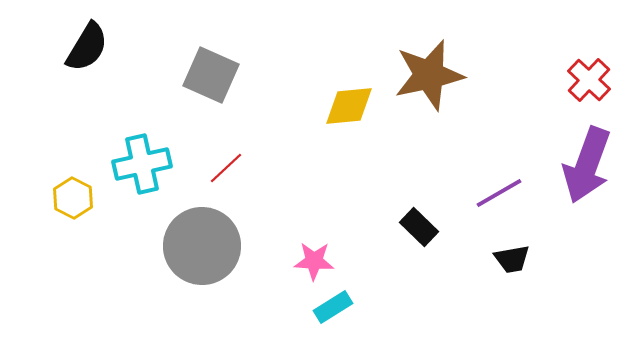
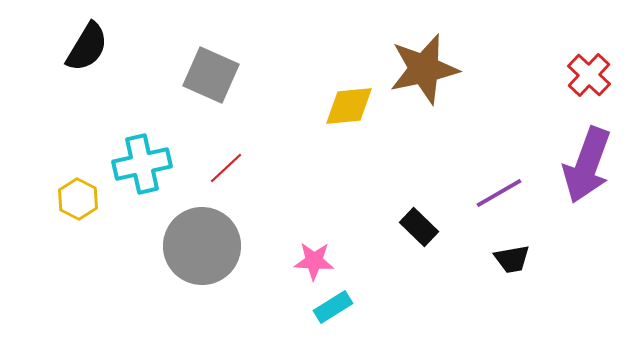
brown star: moved 5 px left, 6 px up
red cross: moved 5 px up
yellow hexagon: moved 5 px right, 1 px down
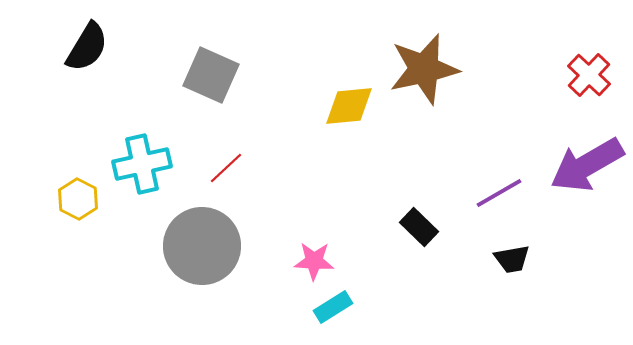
purple arrow: rotated 40 degrees clockwise
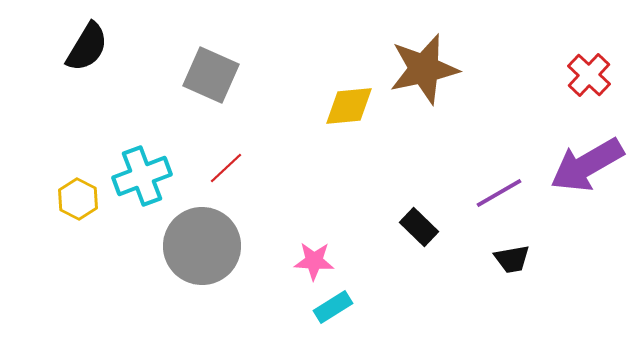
cyan cross: moved 12 px down; rotated 8 degrees counterclockwise
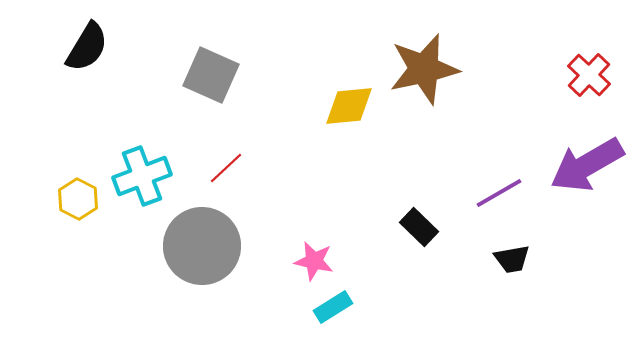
pink star: rotated 9 degrees clockwise
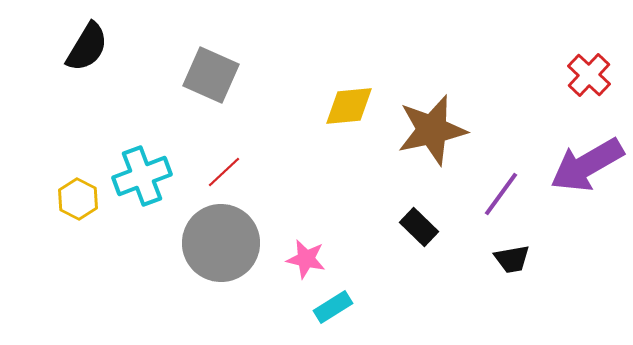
brown star: moved 8 px right, 61 px down
red line: moved 2 px left, 4 px down
purple line: moved 2 px right, 1 px down; rotated 24 degrees counterclockwise
gray circle: moved 19 px right, 3 px up
pink star: moved 8 px left, 2 px up
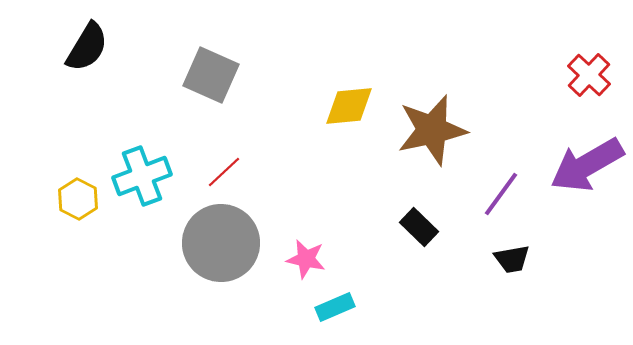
cyan rectangle: moved 2 px right; rotated 9 degrees clockwise
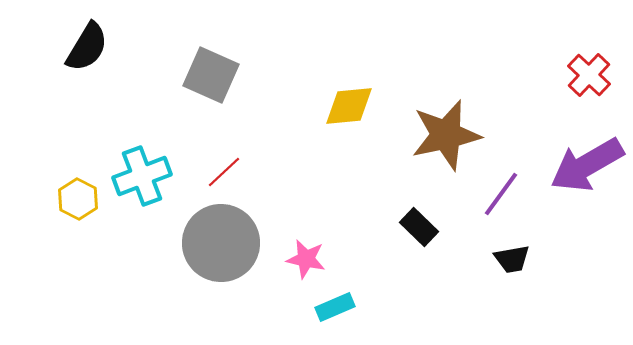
brown star: moved 14 px right, 5 px down
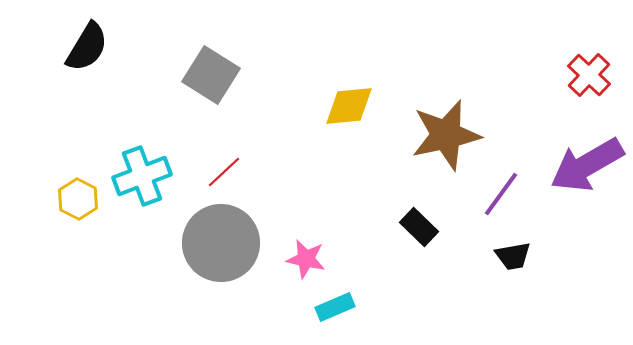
gray square: rotated 8 degrees clockwise
black trapezoid: moved 1 px right, 3 px up
